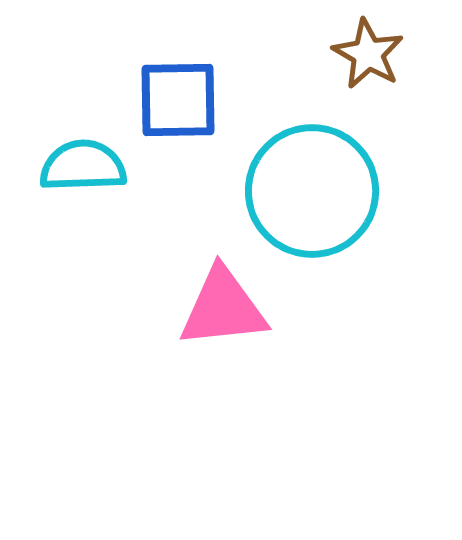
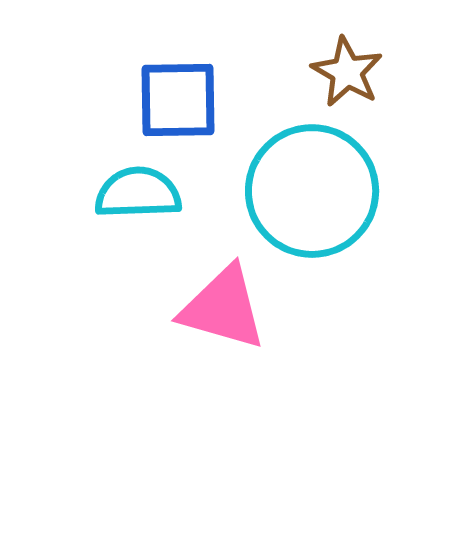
brown star: moved 21 px left, 18 px down
cyan semicircle: moved 55 px right, 27 px down
pink triangle: rotated 22 degrees clockwise
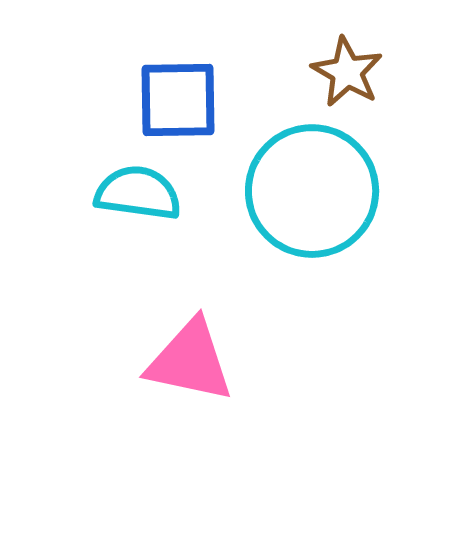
cyan semicircle: rotated 10 degrees clockwise
pink triangle: moved 33 px left, 53 px down; rotated 4 degrees counterclockwise
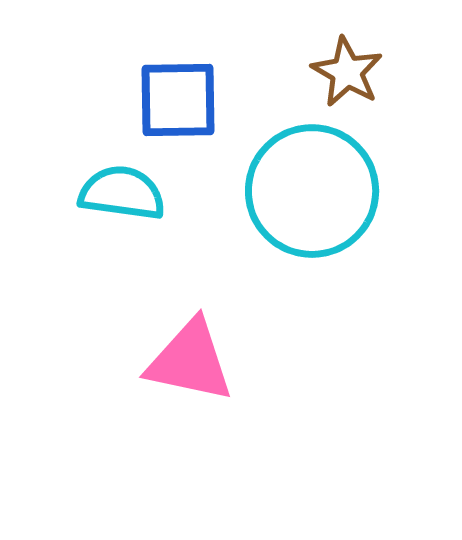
cyan semicircle: moved 16 px left
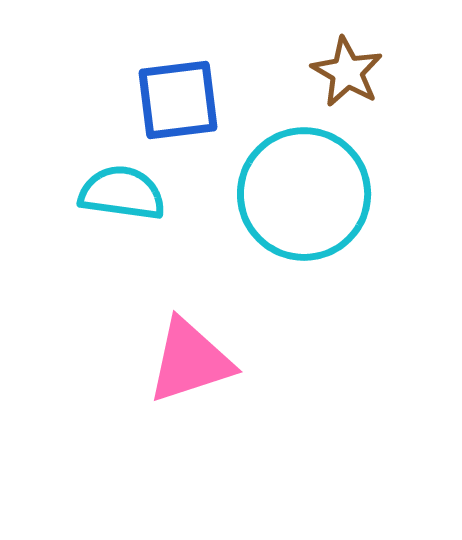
blue square: rotated 6 degrees counterclockwise
cyan circle: moved 8 px left, 3 px down
pink triangle: rotated 30 degrees counterclockwise
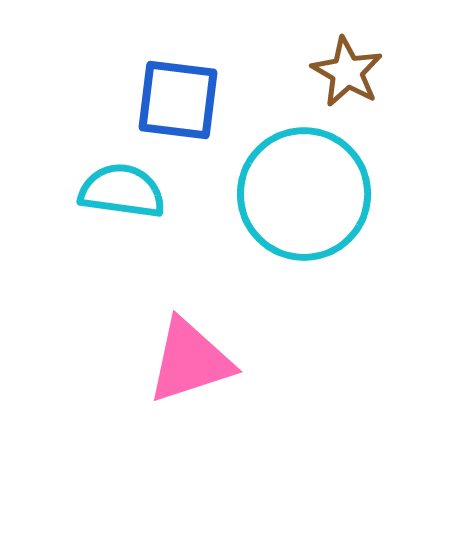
blue square: rotated 14 degrees clockwise
cyan semicircle: moved 2 px up
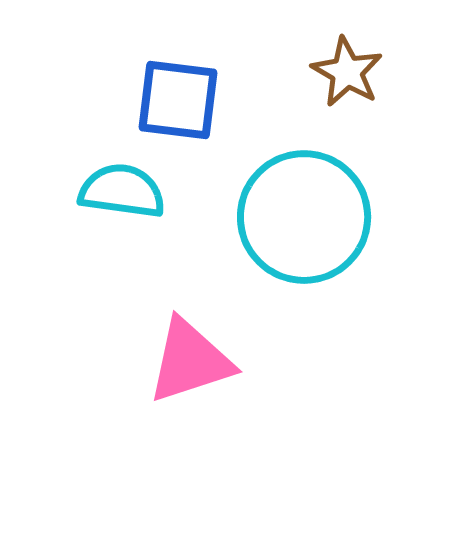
cyan circle: moved 23 px down
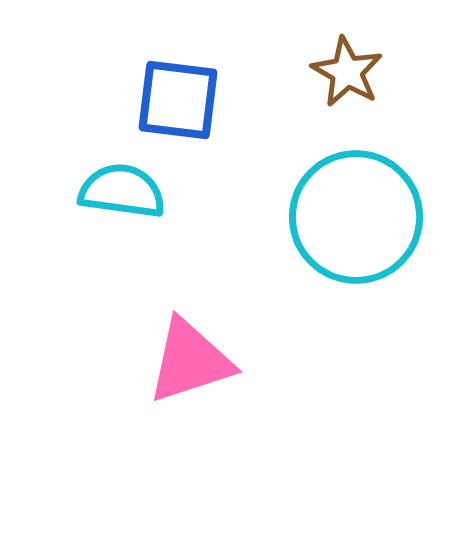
cyan circle: moved 52 px right
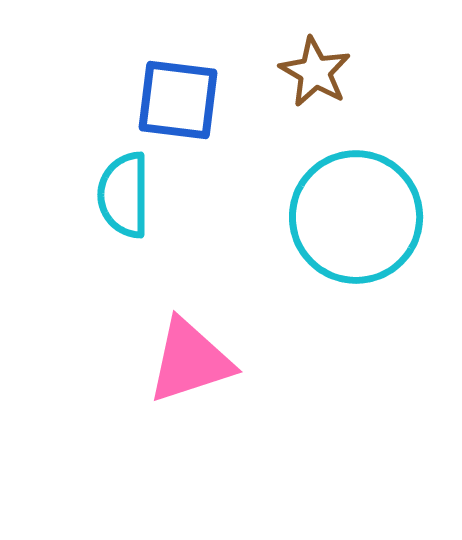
brown star: moved 32 px left
cyan semicircle: moved 2 px right, 4 px down; rotated 98 degrees counterclockwise
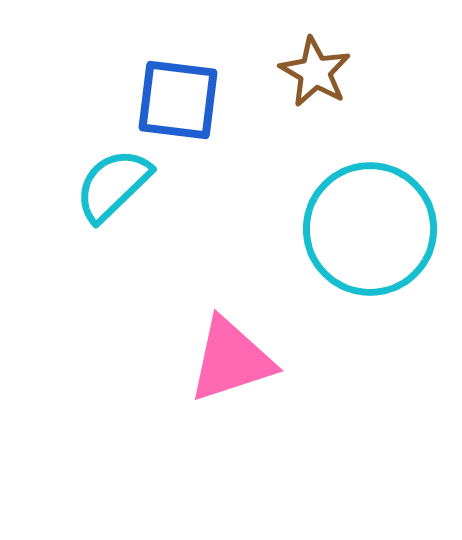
cyan semicircle: moved 11 px left, 10 px up; rotated 46 degrees clockwise
cyan circle: moved 14 px right, 12 px down
pink triangle: moved 41 px right, 1 px up
